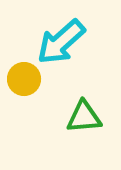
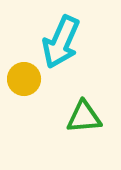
cyan arrow: rotated 24 degrees counterclockwise
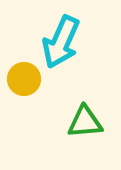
green triangle: moved 1 px right, 5 px down
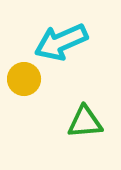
cyan arrow: rotated 42 degrees clockwise
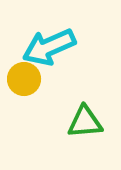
cyan arrow: moved 12 px left, 5 px down
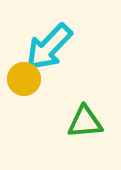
cyan arrow: rotated 22 degrees counterclockwise
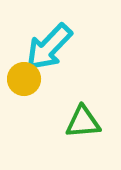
green triangle: moved 2 px left
